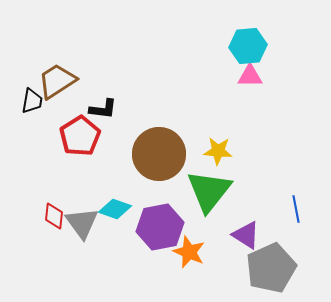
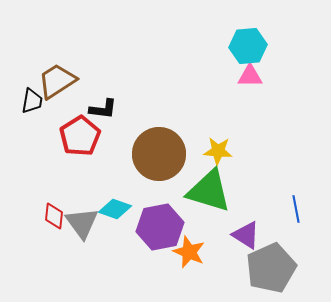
green triangle: rotated 51 degrees counterclockwise
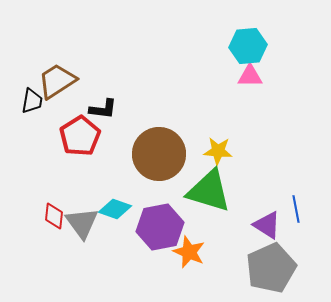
purple triangle: moved 21 px right, 10 px up
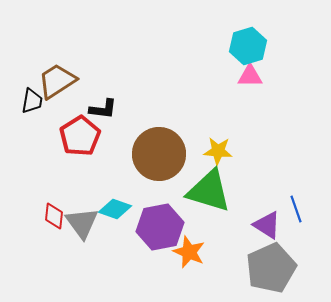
cyan hexagon: rotated 12 degrees counterclockwise
blue line: rotated 8 degrees counterclockwise
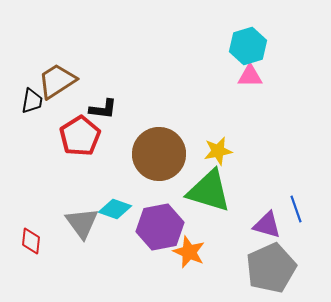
yellow star: rotated 16 degrees counterclockwise
red diamond: moved 23 px left, 25 px down
purple triangle: rotated 16 degrees counterclockwise
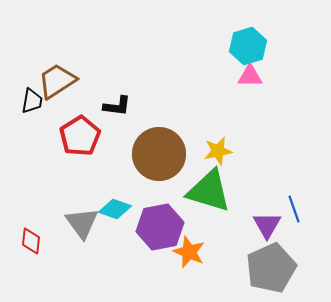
black L-shape: moved 14 px right, 3 px up
blue line: moved 2 px left
purple triangle: rotated 44 degrees clockwise
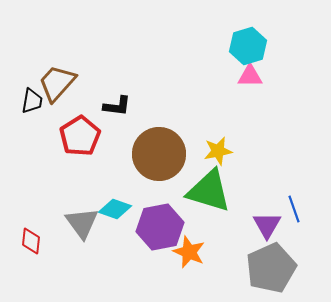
brown trapezoid: moved 2 px down; rotated 15 degrees counterclockwise
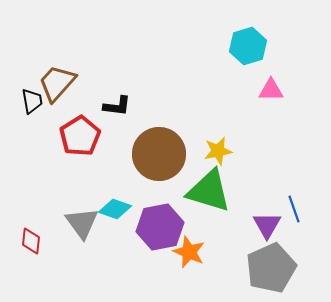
pink triangle: moved 21 px right, 14 px down
black trapezoid: rotated 20 degrees counterclockwise
